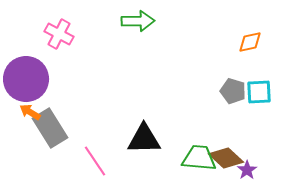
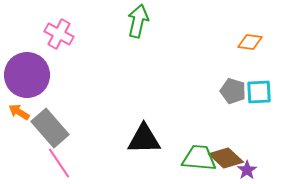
green arrow: rotated 76 degrees counterclockwise
orange diamond: rotated 20 degrees clockwise
purple circle: moved 1 px right, 4 px up
orange arrow: moved 11 px left
gray rectangle: rotated 9 degrees counterclockwise
pink line: moved 36 px left, 2 px down
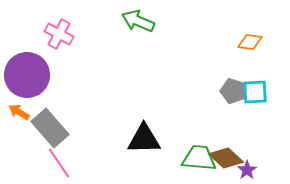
green arrow: rotated 80 degrees counterclockwise
cyan square: moved 4 px left
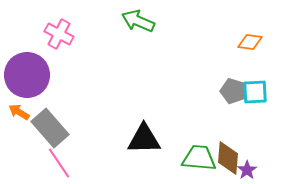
brown diamond: moved 2 px right; rotated 52 degrees clockwise
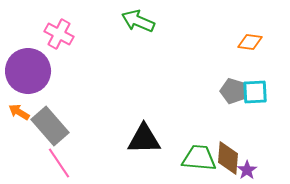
purple circle: moved 1 px right, 4 px up
gray rectangle: moved 2 px up
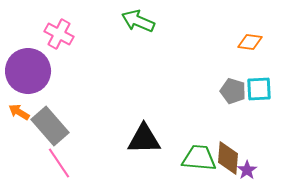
cyan square: moved 4 px right, 3 px up
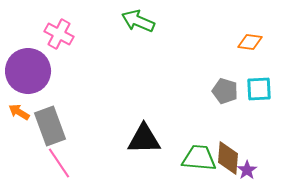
gray pentagon: moved 8 px left
gray rectangle: rotated 21 degrees clockwise
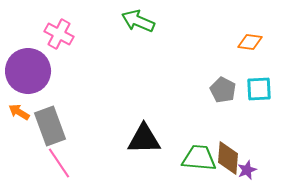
gray pentagon: moved 2 px left, 1 px up; rotated 10 degrees clockwise
purple star: rotated 12 degrees clockwise
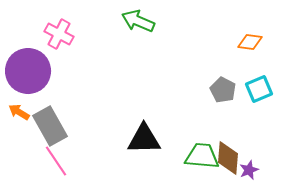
cyan square: rotated 20 degrees counterclockwise
gray rectangle: rotated 9 degrees counterclockwise
green trapezoid: moved 3 px right, 2 px up
pink line: moved 3 px left, 2 px up
purple star: moved 2 px right
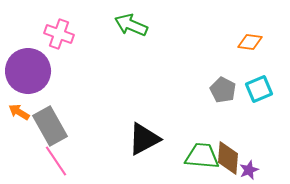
green arrow: moved 7 px left, 4 px down
pink cross: rotated 8 degrees counterclockwise
black triangle: rotated 27 degrees counterclockwise
